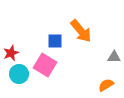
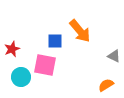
orange arrow: moved 1 px left
red star: moved 1 px right, 4 px up
gray triangle: moved 1 px up; rotated 24 degrees clockwise
pink square: rotated 20 degrees counterclockwise
cyan circle: moved 2 px right, 3 px down
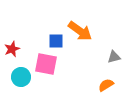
orange arrow: rotated 15 degrees counterclockwise
blue square: moved 1 px right
gray triangle: moved 1 px down; rotated 40 degrees counterclockwise
pink square: moved 1 px right, 1 px up
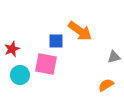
cyan circle: moved 1 px left, 2 px up
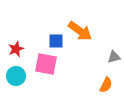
red star: moved 4 px right
cyan circle: moved 4 px left, 1 px down
orange semicircle: rotated 147 degrees clockwise
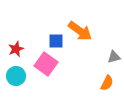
pink square: rotated 25 degrees clockwise
orange semicircle: moved 1 px right, 2 px up
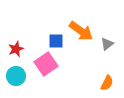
orange arrow: moved 1 px right
gray triangle: moved 7 px left, 13 px up; rotated 24 degrees counterclockwise
pink square: rotated 20 degrees clockwise
